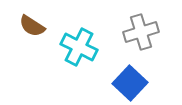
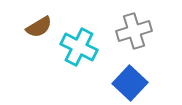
brown semicircle: moved 7 px right, 1 px down; rotated 64 degrees counterclockwise
gray cross: moved 7 px left, 1 px up
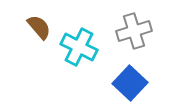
brown semicircle: rotated 100 degrees counterclockwise
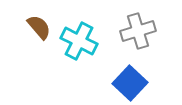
gray cross: moved 4 px right
cyan cross: moved 6 px up
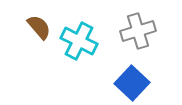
blue square: moved 2 px right
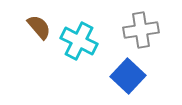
gray cross: moved 3 px right, 1 px up; rotated 8 degrees clockwise
blue square: moved 4 px left, 7 px up
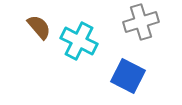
gray cross: moved 8 px up; rotated 8 degrees counterclockwise
blue square: rotated 16 degrees counterclockwise
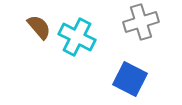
cyan cross: moved 2 px left, 4 px up
blue square: moved 2 px right, 3 px down
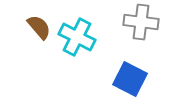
gray cross: rotated 24 degrees clockwise
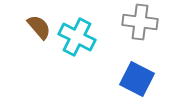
gray cross: moved 1 px left
blue square: moved 7 px right
